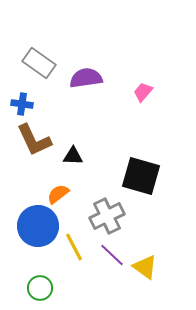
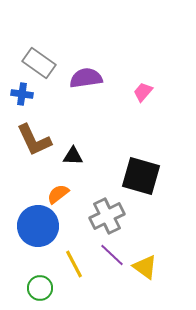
blue cross: moved 10 px up
yellow line: moved 17 px down
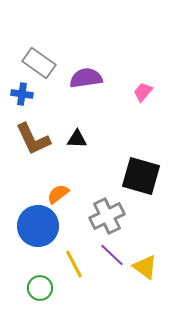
brown L-shape: moved 1 px left, 1 px up
black triangle: moved 4 px right, 17 px up
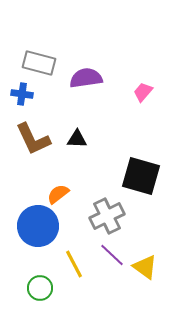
gray rectangle: rotated 20 degrees counterclockwise
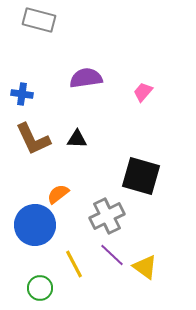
gray rectangle: moved 43 px up
blue circle: moved 3 px left, 1 px up
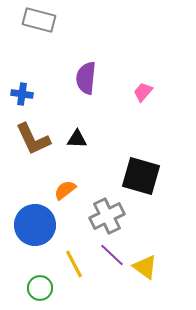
purple semicircle: rotated 76 degrees counterclockwise
orange semicircle: moved 7 px right, 4 px up
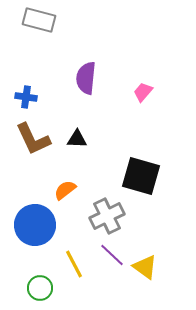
blue cross: moved 4 px right, 3 px down
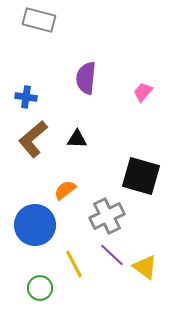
brown L-shape: rotated 75 degrees clockwise
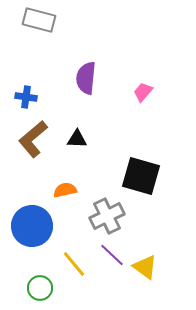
orange semicircle: rotated 25 degrees clockwise
blue circle: moved 3 px left, 1 px down
yellow line: rotated 12 degrees counterclockwise
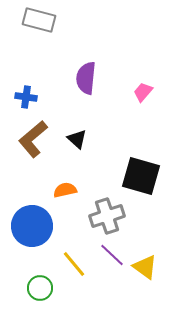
black triangle: rotated 40 degrees clockwise
gray cross: rotated 8 degrees clockwise
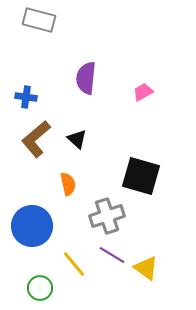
pink trapezoid: rotated 20 degrees clockwise
brown L-shape: moved 3 px right
orange semicircle: moved 3 px right, 6 px up; rotated 90 degrees clockwise
purple line: rotated 12 degrees counterclockwise
yellow triangle: moved 1 px right, 1 px down
